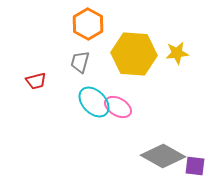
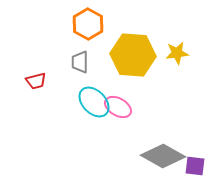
yellow hexagon: moved 1 px left, 1 px down
gray trapezoid: rotated 15 degrees counterclockwise
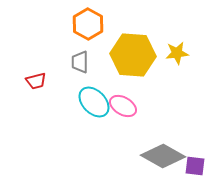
pink ellipse: moved 5 px right, 1 px up
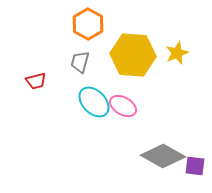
yellow star: rotated 15 degrees counterclockwise
gray trapezoid: rotated 15 degrees clockwise
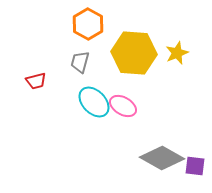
yellow hexagon: moved 1 px right, 2 px up
gray diamond: moved 1 px left, 2 px down
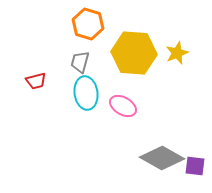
orange hexagon: rotated 12 degrees counterclockwise
cyan ellipse: moved 8 px left, 9 px up; rotated 36 degrees clockwise
